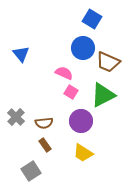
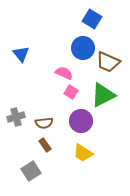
gray cross: rotated 30 degrees clockwise
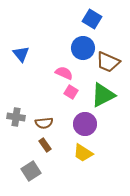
gray cross: rotated 24 degrees clockwise
purple circle: moved 4 px right, 3 px down
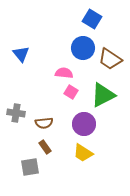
brown trapezoid: moved 2 px right, 3 px up; rotated 10 degrees clockwise
pink semicircle: rotated 18 degrees counterclockwise
gray cross: moved 4 px up
purple circle: moved 1 px left
brown rectangle: moved 2 px down
gray square: moved 1 px left, 4 px up; rotated 24 degrees clockwise
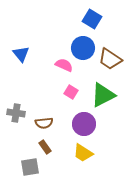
pink semicircle: moved 8 px up; rotated 18 degrees clockwise
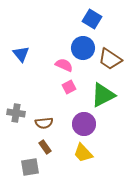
pink square: moved 2 px left, 5 px up; rotated 32 degrees clockwise
yellow trapezoid: rotated 15 degrees clockwise
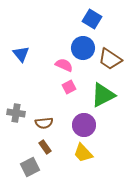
purple circle: moved 1 px down
gray square: rotated 18 degrees counterclockwise
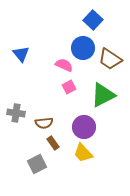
blue square: moved 1 px right, 1 px down; rotated 12 degrees clockwise
purple circle: moved 2 px down
brown rectangle: moved 8 px right, 4 px up
gray square: moved 7 px right, 3 px up
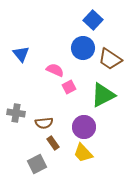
pink semicircle: moved 9 px left, 5 px down
